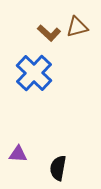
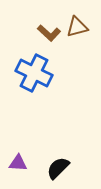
blue cross: rotated 18 degrees counterclockwise
purple triangle: moved 9 px down
black semicircle: rotated 35 degrees clockwise
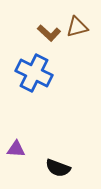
purple triangle: moved 2 px left, 14 px up
black semicircle: rotated 115 degrees counterclockwise
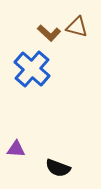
brown triangle: rotated 30 degrees clockwise
blue cross: moved 2 px left, 4 px up; rotated 15 degrees clockwise
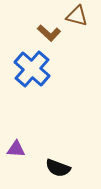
brown triangle: moved 11 px up
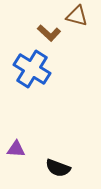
blue cross: rotated 9 degrees counterclockwise
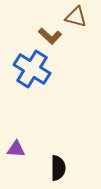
brown triangle: moved 1 px left, 1 px down
brown L-shape: moved 1 px right, 3 px down
black semicircle: rotated 110 degrees counterclockwise
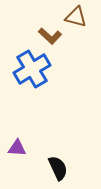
blue cross: rotated 27 degrees clockwise
purple triangle: moved 1 px right, 1 px up
black semicircle: rotated 25 degrees counterclockwise
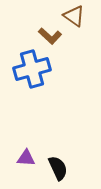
brown triangle: moved 2 px left, 1 px up; rotated 20 degrees clockwise
blue cross: rotated 15 degrees clockwise
purple triangle: moved 9 px right, 10 px down
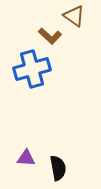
black semicircle: rotated 15 degrees clockwise
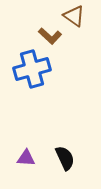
black semicircle: moved 7 px right, 10 px up; rotated 15 degrees counterclockwise
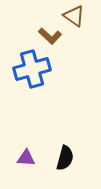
black semicircle: rotated 40 degrees clockwise
